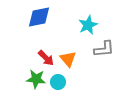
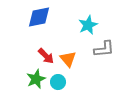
red arrow: moved 2 px up
green star: rotated 30 degrees counterclockwise
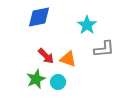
cyan star: moved 1 px left; rotated 12 degrees counterclockwise
orange triangle: rotated 30 degrees counterclockwise
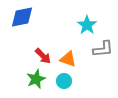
blue diamond: moved 17 px left
gray L-shape: moved 1 px left
red arrow: moved 3 px left
cyan circle: moved 6 px right, 1 px up
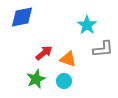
red arrow: moved 1 px right, 3 px up; rotated 84 degrees counterclockwise
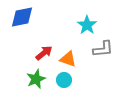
cyan circle: moved 1 px up
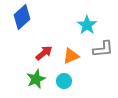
blue diamond: rotated 30 degrees counterclockwise
orange triangle: moved 3 px right, 3 px up; rotated 42 degrees counterclockwise
cyan circle: moved 1 px down
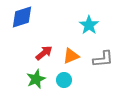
blue diamond: rotated 25 degrees clockwise
cyan star: moved 2 px right
gray L-shape: moved 10 px down
cyan circle: moved 1 px up
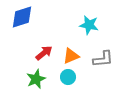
cyan star: rotated 24 degrees counterclockwise
cyan circle: moved 4 px right, 3 px up
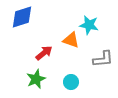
orange triangle: moved 16 px up; rotated 42 degrees clockwise
cyan circle: moved 3 px right, 5 px down
